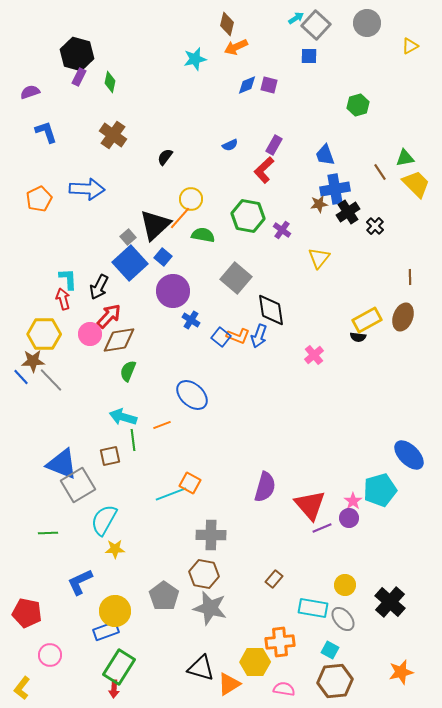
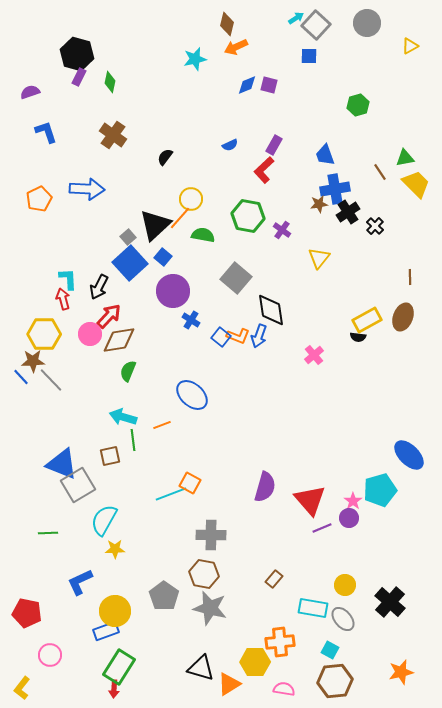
red triangle at (310, 505): moved 5 px up
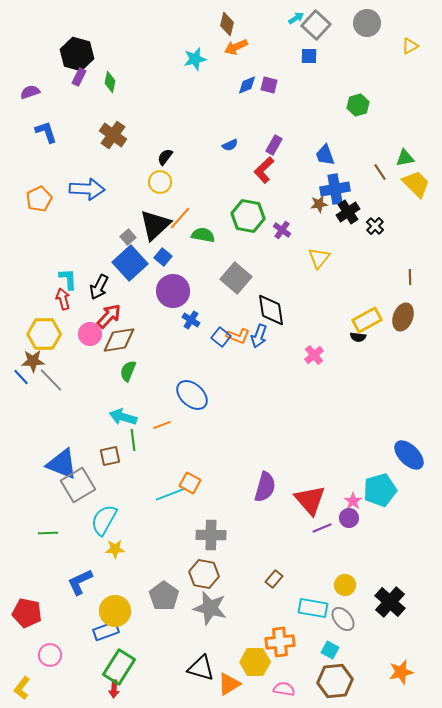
yellow circle at (191, 199): moved 31 px left, 17 px up
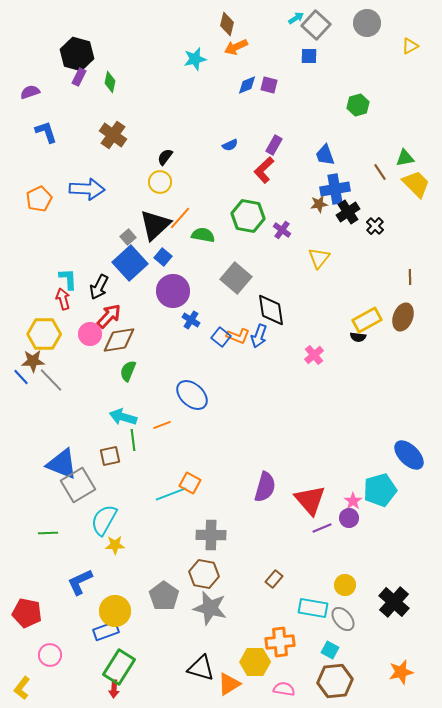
yellow star at (115, 549): moved 4 px up
black cross at (390, 602): moved 4 px right
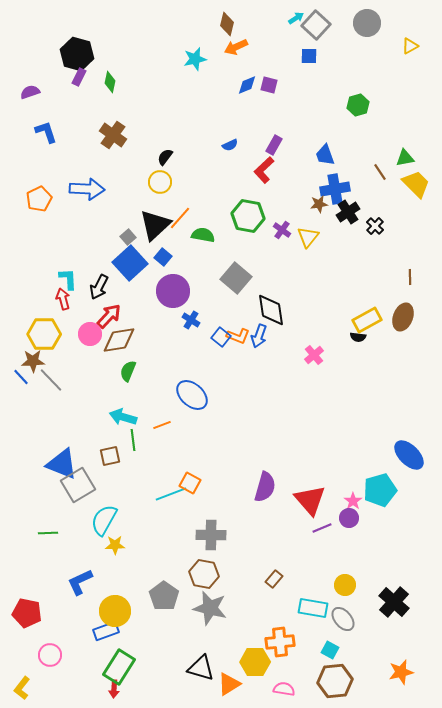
yellow triangle at (319, 258): moved 11 px left, 21 px up
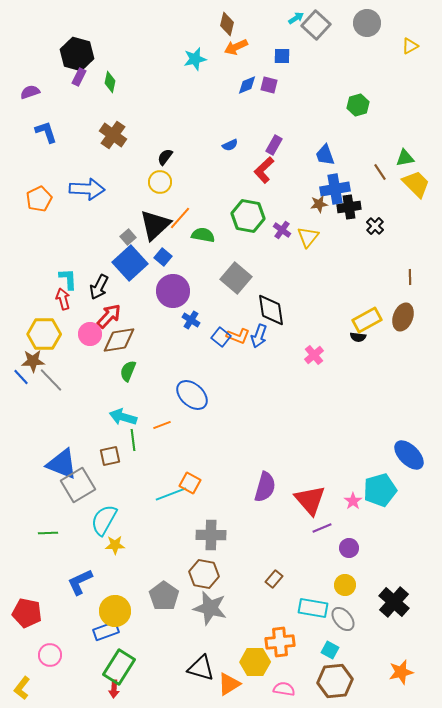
blue square at (309, 56): moved 27 px left
black cross at (348, 212): moved 1 px right, 5 px up; rotated 25 degrees clockwise
purple circle at (349, 518): moved 30 px down
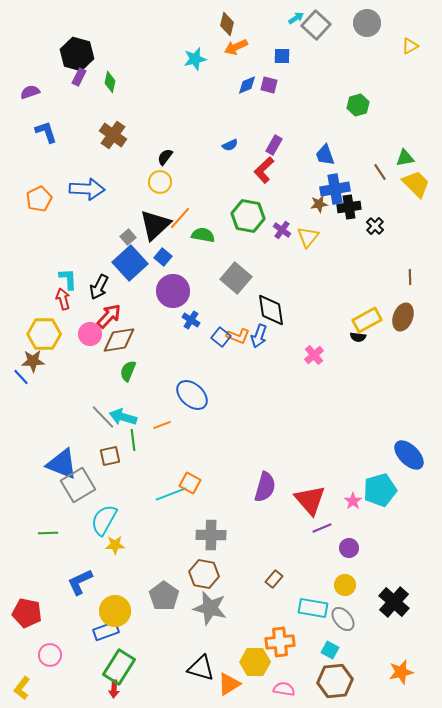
gray line at (51, 380): moved 52 px right, 37 px down
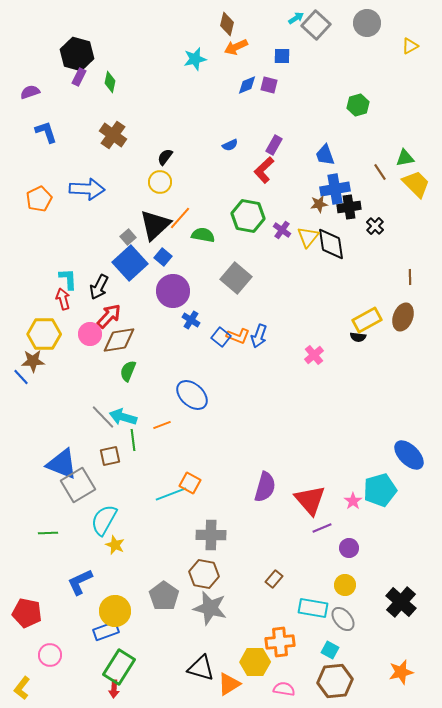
black diamond at (271, 310): moved 60 px right, 66 px up
yellow star at (115, 545): rotated 24 degrees clockwise
black cross at (394, 602): moved 7 px right
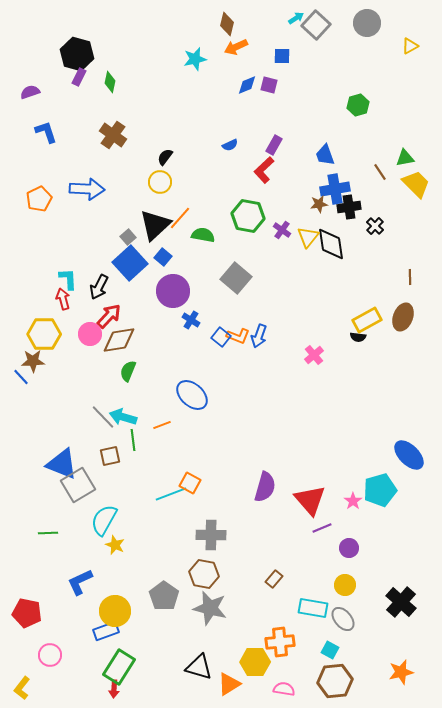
black triangle at (201, 668): moved 2 px left, 1 px up
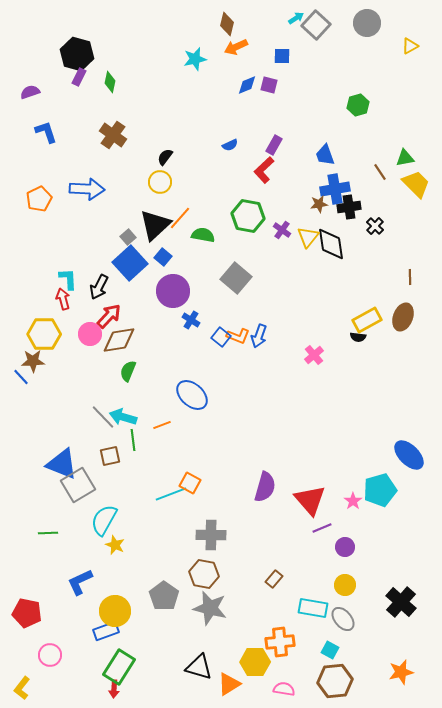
purple circle at (349, 548): moved 4 px left, 1 px up
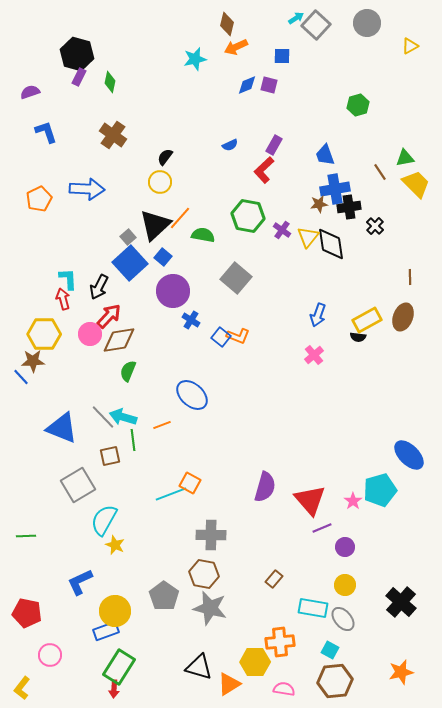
blue arrow at (259, 336): moved 59 px right, 21 px up
blue triangle at (62, 464): moved 36 px up
green line at (48, 533): moved 22 px left, 3 px down
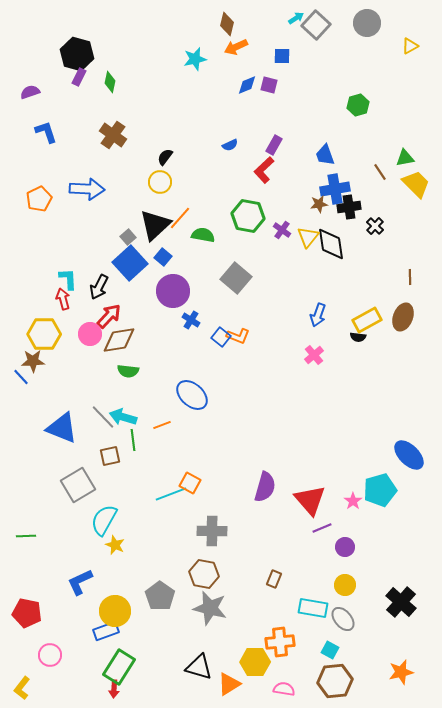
green semicircle at (128, 371): rotated 105 degrees counterclockwise
gray cross at (211, 535): moved 1 px right, 4 px up
brown rectangle at (274, 579): rotated 18 degrees counterclockwise
gray pentagon at (164, 596): moved 4 px left
